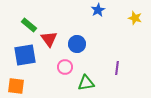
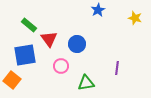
pink circle: moved 4 px left, 1 px up
orange square: moved 4 px left, 6 px up; rotated 30 degrees clockwise
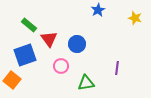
blue square: rotated 10 degrees counterclockwise
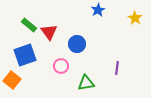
yellow star: rotated 16 degrees clockwise
red triangle: moved 7 px up
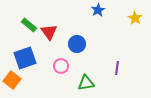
blue square: moved 3 px down
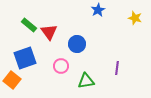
yellow star: rotated 16 degrees counterclockwise
green triangle: moved 2 px up
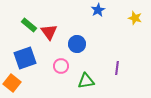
orange square: moved 3 px down
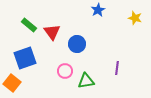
red triangle: moved 3 px right
pink circle: moved 4 px right, 5 px down
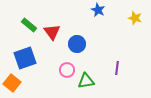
blue star: rotated 16 degrees counterclockwise
pink circle: moved 2 px right, 1 px up
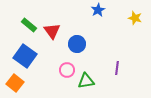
blue star: rotated 16 degrees clockwise
red triangle: moved 1 px up
blue square: moved 2 px up; rotated 35 degrees counterclockwise
orange square: moved 3 px right
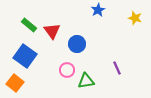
purple line: rotated 32 degrees counterclockwise
